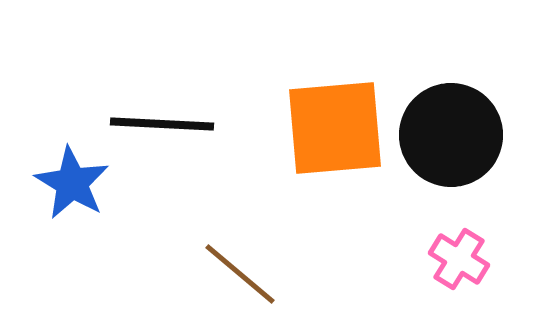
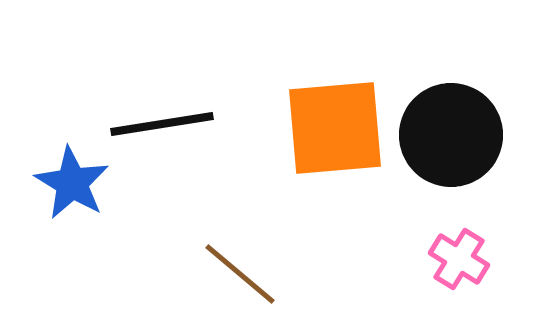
black line: rotated 12 degrees counterclockwise
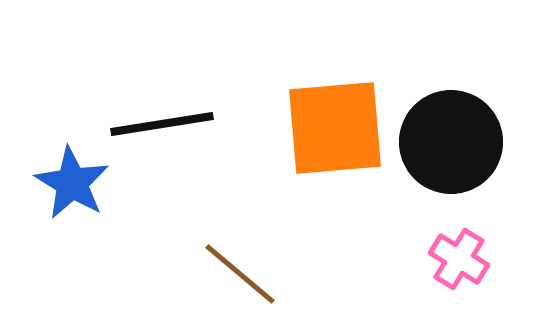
black circle: moved 7 px down
